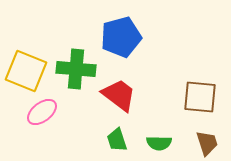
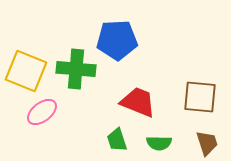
blue pentagon: moved 4 px left, 3 px down; rotated 12 degrees clockwise
red trapezoid: moved 19 px right, 7 px down; rotated 15 degrees counterclockwise
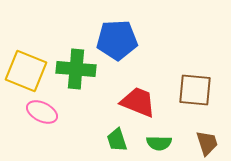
brown square: moved 5 px left, 7 px up
pink ellipse: rotated 64 degrees clockwise
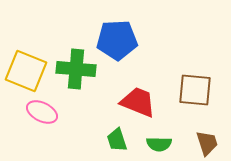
green semicircle: moved 1 px down
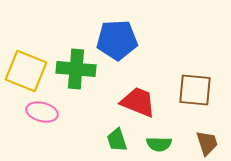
pink ellipse: rotated 12 degrees counterclockwise
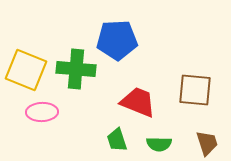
yellow square: moved 1 px up
pink ellipse: rotated 16 degrees counterclockwise
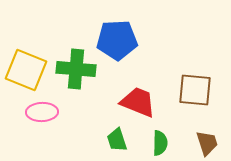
green semicircle: moved 1 px right, 1 px up; rotated 90 degrees counterclockwise
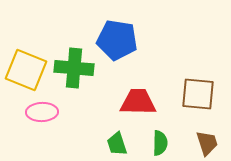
blue pentagon: rotated 12 degrees clockwise
green cross: moved 2 px left, 1 px up
brown square: moved 3 px right, 4 px down
red trapezoid: rotated 21 degrees counterclockwise
green trapezoid: moved 4 px down
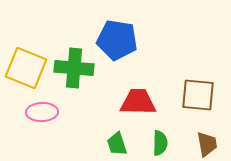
yellow square: moved 2 px up
brown square: moved 1 px down
brown trapezoid: moved 1 px down; rotated 8 degrees clockwise
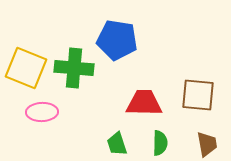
red trapezoid: moved 6 px right, 1 px down
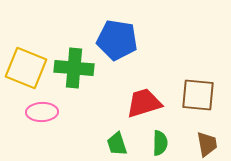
red trapezoid: rotated 18 degrees counterclockwise
